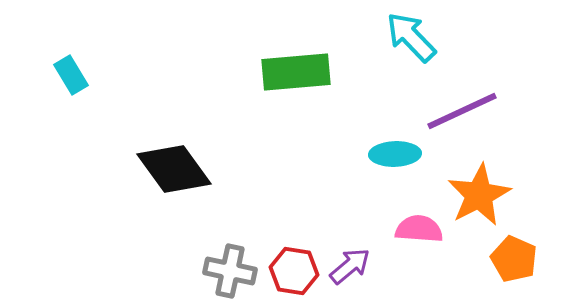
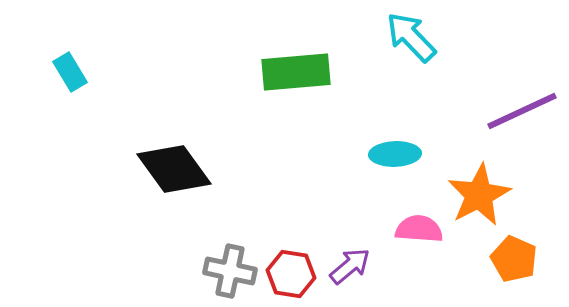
cyan rectangle: moved 1 px left, 3 px up
purple line: moved 60 px right
red hexagon: moved 3 px left, 3 px down
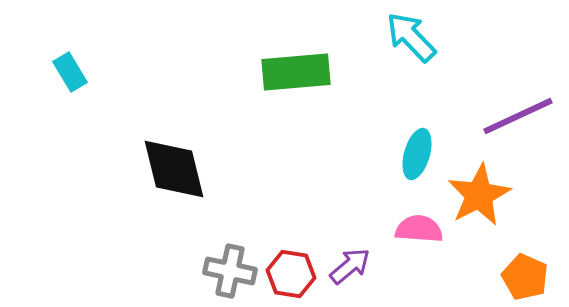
purple line: moved 4 px left, 5 px down
cyan ellipse: moved 22 px right; rotated 72 degrees counterclockwise
black diamond: rotated 22 degrees clockwise
orange pentagon: moved 11 px right, 18 px down
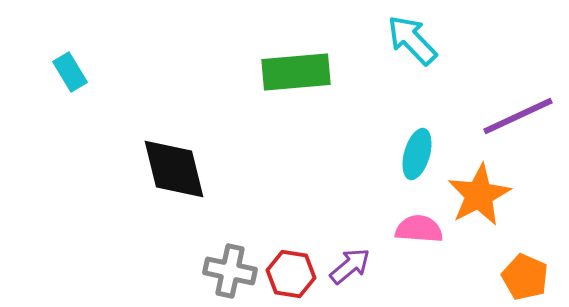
cyan arrow: moved 1 px right, 3 px down
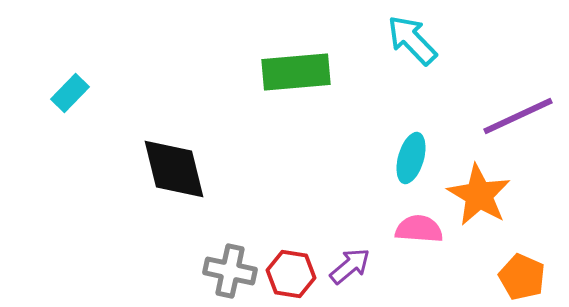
cyan rectangle: moved 21 px down; rotated 75 degrees clockwise
cyan ellipse: moved 6 px left, 4 px down
orange star: rotated 14 degrees counterclockwise
orange pentagon: moved 3 px left
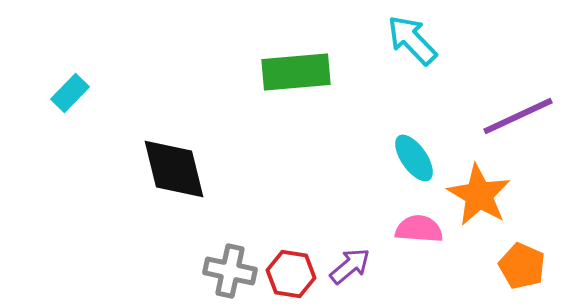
cyan ellipse: moved 3 px right; rotated 51 degrees counterclockwise
orange pentagon: moved 11 px up
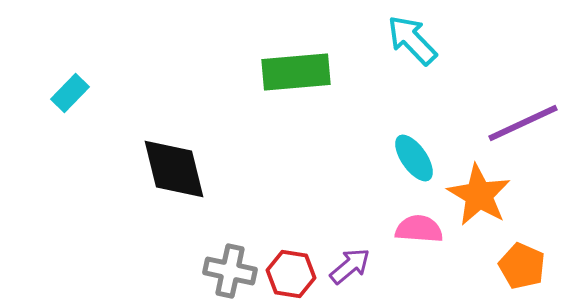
purple line: moved 5 px right, 7 px down
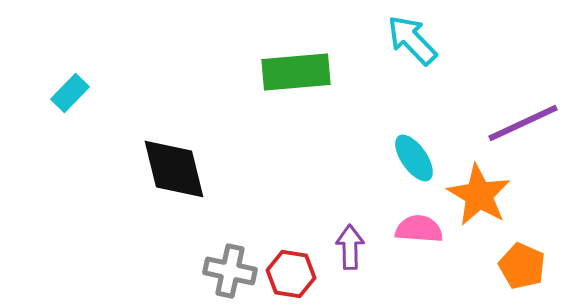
purple arrow: moved 19 px up; rotated 51 degrees counterclockwise
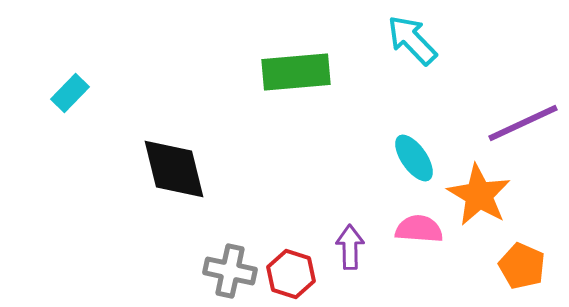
red hexagon: rotated 9 degrees clockwise
